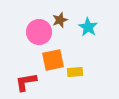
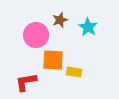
pink circle: moved 3 px left, 3 px down
orange square: rotated 15 degrees clockwise
yellow rectangle: moved 1 px left; rotated 14 degrees clockwise
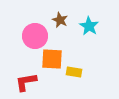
brown star: rotated 28 degrees counterclockwise
cyan star: moved 1 px right, 1 px up
pink circle: moved 1 px left, 1 px down
orange square: moved 1 px left, 1 px up
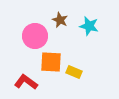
cyan star: rotated 18 degrees counterclockwise
orange square: moved 1 px left, 3 px down
yellow rectangle: rotated 14 degrees clockwise
red L-shape: rotated 45 degrees clockwise
